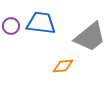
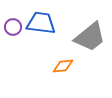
purple circle: moved 2 px right, 1 px down
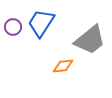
blue trapezoid: rotated 64 degrees counterclockwise
gray trapezoid: moved 3 px down
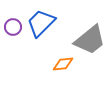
blue trapezoid: rotated 12 degrees clockwise
orange diamond: moved 2 px up
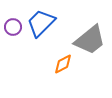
orange diamond: rotated 20 degrees counterclockwise
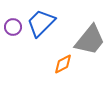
gray trapezoid: rotated 12 degrees counterclockwise
